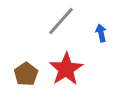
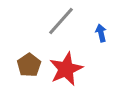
red star: rotated 8 degrees clockwise
brown pentagon: moved 3 px right, 9 px up
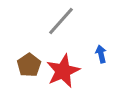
blue arrow: moved 21 px down
red star: moved 3 px left, 2 px down
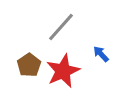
gray line: moved 6 px down
blue arrow: rotated 30 degrees counterclockwise
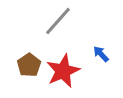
gray line: moved 3 px left, 6 px up
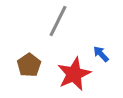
gray line: rotated 16 degrees counterclockwise
red star: moved 11 px right, 3 px down
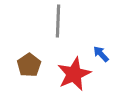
gray line: rotated 24 degrees counterclockwise
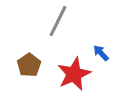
gray line: rotated 24 degrees clockwise
blue arrow: moved 1 px up
